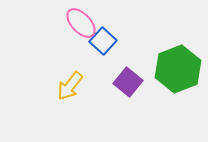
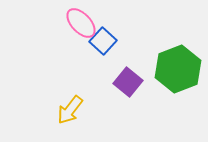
yellow arrow: moved 24 px down
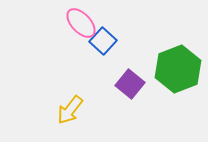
purple square: moved 2 px right, 2 px down
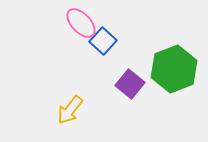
green hexagon: moved 4 px left
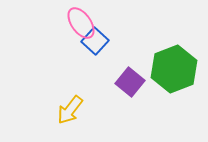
pink ellipse: rotated 8 degrees clockwise
blue square: moved 8 px left
purple square: moved 2 px up
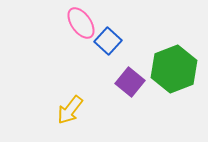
blue square: moved 13 px right
